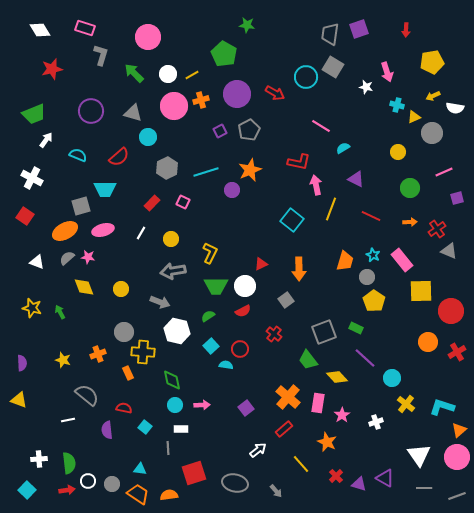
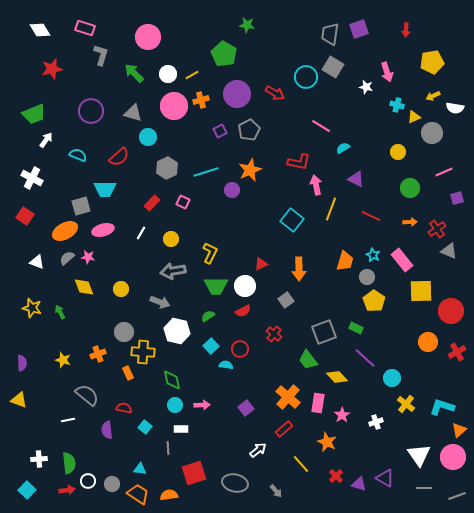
pink circle at (457, 457): moved 4 px left
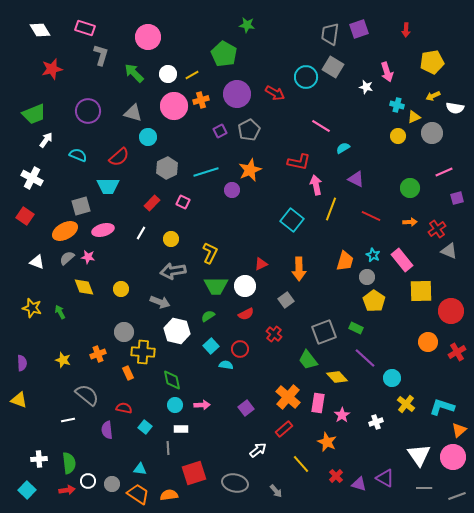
purple circle at (91, 111): moved 3 px left
yellow circle at (398, 152): moved 16 px up
cyan trapezoid at (105, 189): moved 3 px right, 3 px up
red semicircle at (243, 311): moved 3 px right, 3 px down
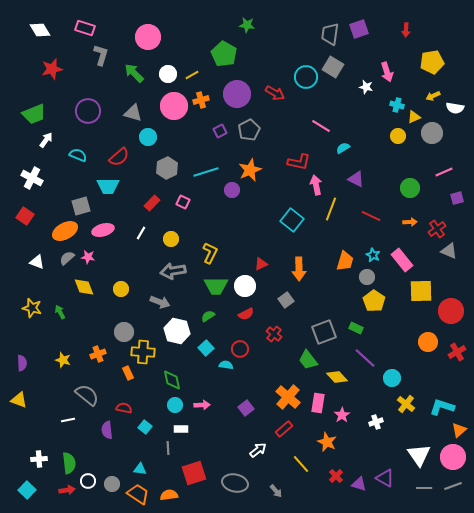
cyan square at (211, 346): moved 5 px left, 2 px down
gray line at (457, 496): moved 4 px left, 10 px up
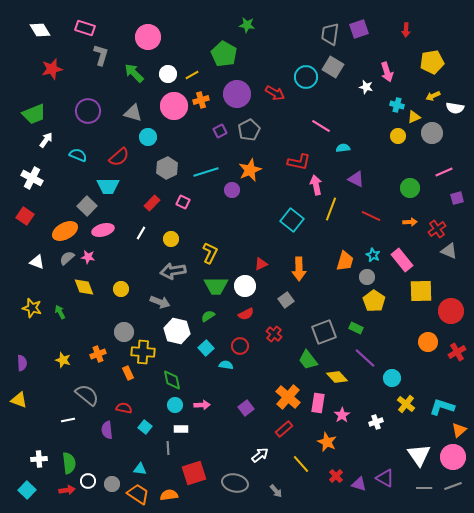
cyan semicircle at (343, 148): rotated 24 degrees clockwise
gray square at (81, 206): moved 6 px right; rotated 30 degrees counterclockwise
red circle at (240, 349): moved 3 px up
white arrow at (258, 450): moved 2 px right, 5 px down
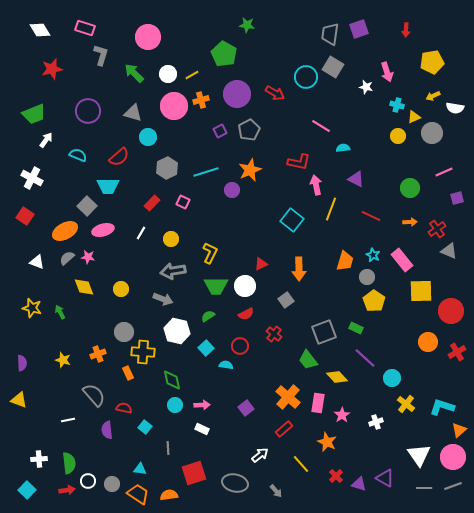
gray arrow at (160, 302): moved 3 px right, 3 px up
gray semicircle at (87, 395): moved 7 px right; rotated 10 degrees clockwise
white rectangle at (181, 429): moved 21 px right; rotated 24 degrees clockwise
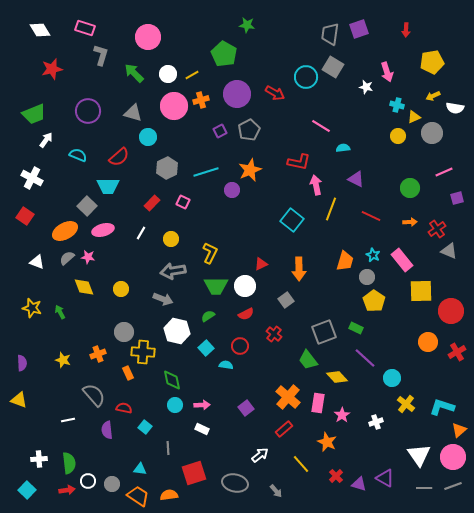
orange trapezoid at (138, 494): moved 2 px down
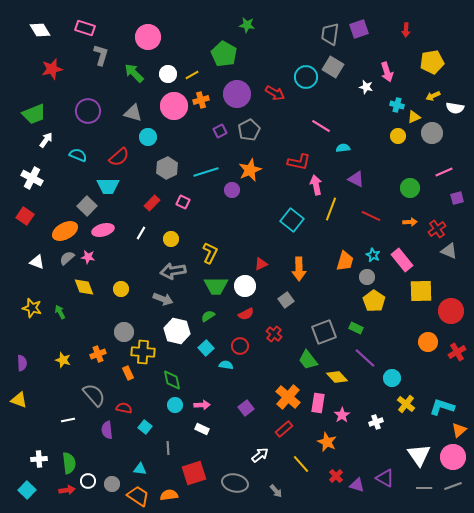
purple triangle at (359, 484): moved 2 px left, 1 px down
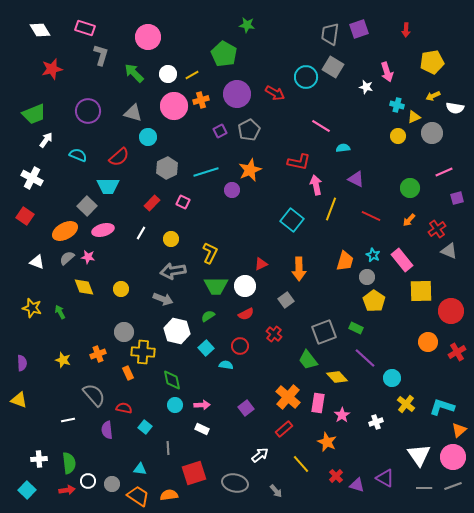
orange arrow at (410, 222): moved 1 px left, 2 px up; rotated 136 degrees clockwise
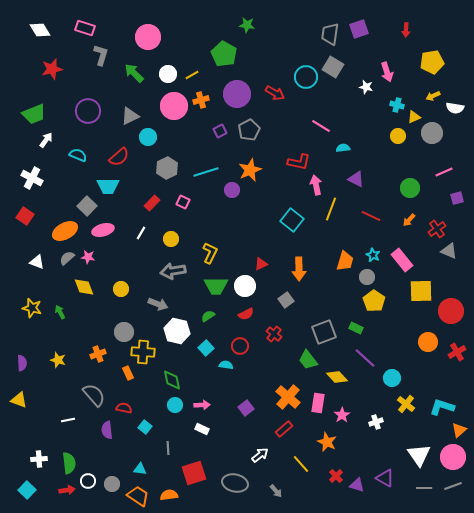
gray triangle at (133, 113): moved 3 px left, 3 px down; rotated 42 degrees counterclockwise
gray arrow at (163, 299): moved 5 px left, 5 px down
yellow star at (63, 360): moved 5 px left
